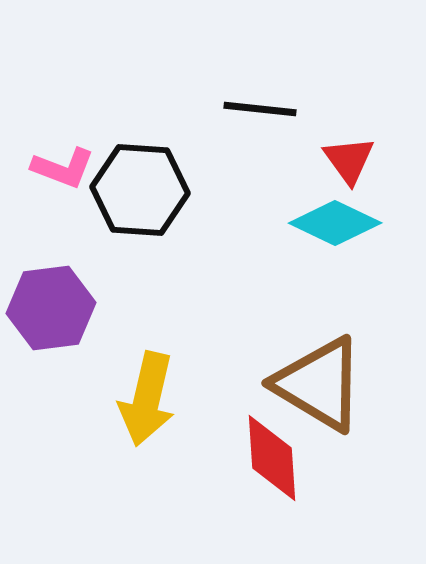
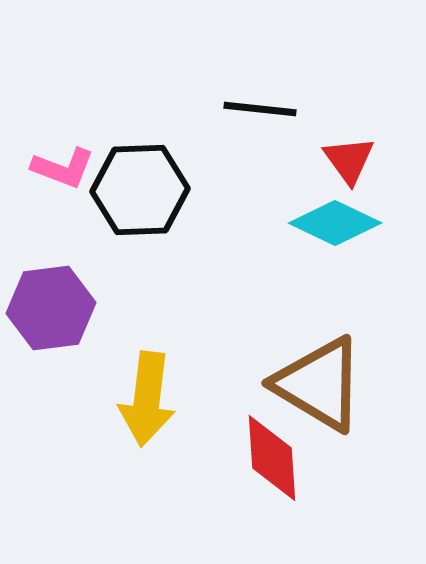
black hexagon: rotated 6 degrees counterclockwise
yellow arrow: rotated 6 degrees counterclockwise
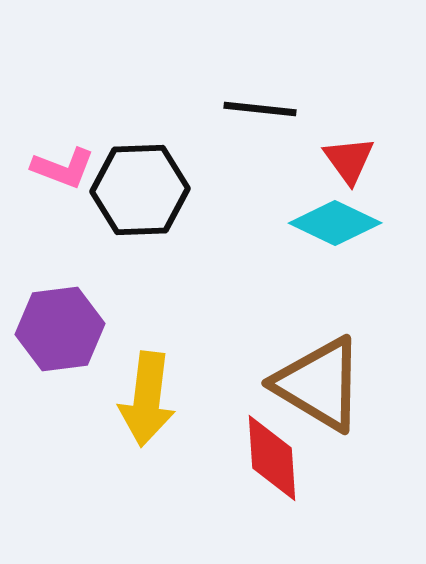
purple hexagon: moved 9 px right, 21 px down
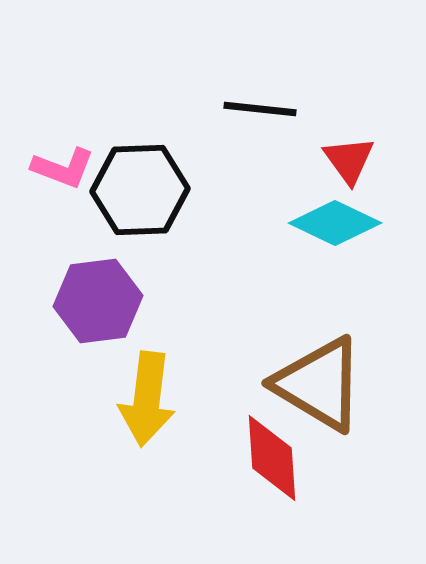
purple hexagon: moved 38 px right, 28 px up
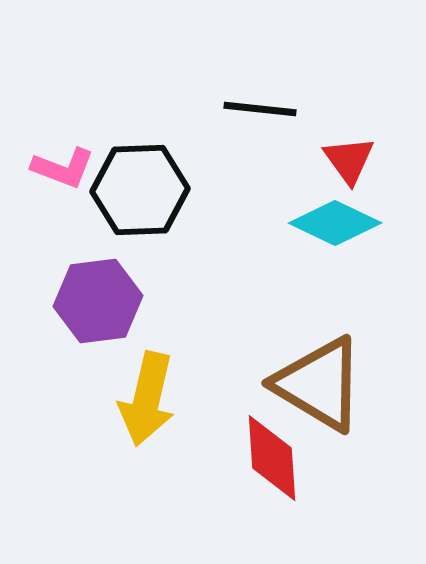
yellow arrow: rotated 6 degrees clockwise
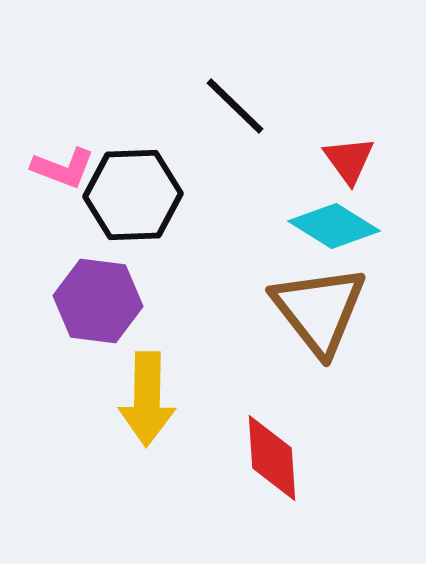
black line: moved 25 px left, 3 px up; rotated 38 degrees clockwise
black hexagon: moved 7 px left, 5 px down
cyan diamond: moved 1 px left, 3 px down; rotated 6 degrees clockwise
purple hexagon: rotated 14 degrees clockwise
brown triangle: moved 74 px up; rotated 21 degrees clockwise
yellow arrow: rotated 12 degrees counterclockwise
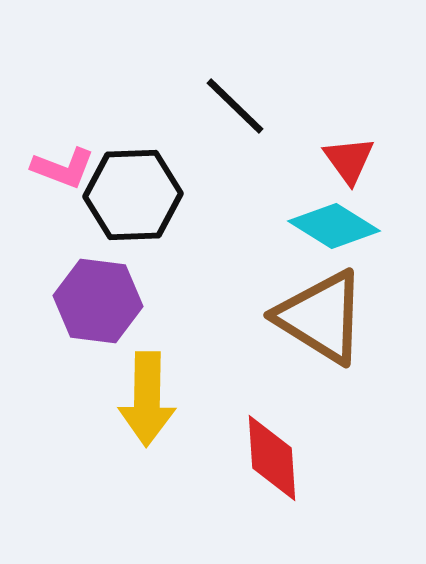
brown triangle: moved 2 px right, 7 px down; rotated 20 degrees counterclockwise
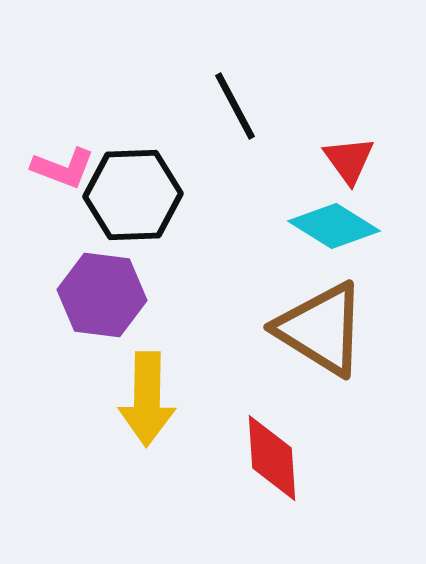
black line: rotated 18 degrees clockwise
purple hexagon: moved 4 px right, 6 px up
brown triangle: moved 12 px down
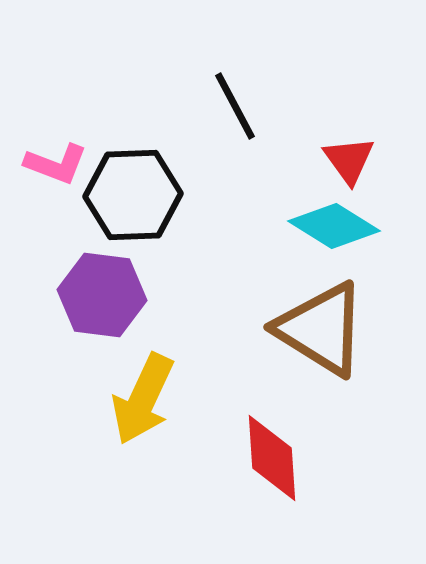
pink L-shape: moved 7 px left, 4 px up
yellow arrow: moved 4 px left; rotated 24 degrees clockwise
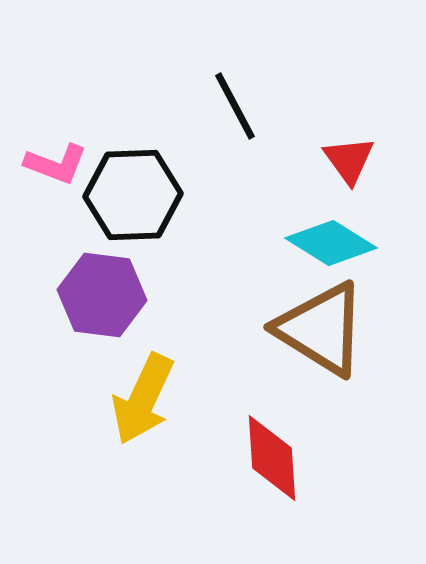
cyan diamond: moved 3 px left, 17 px down
